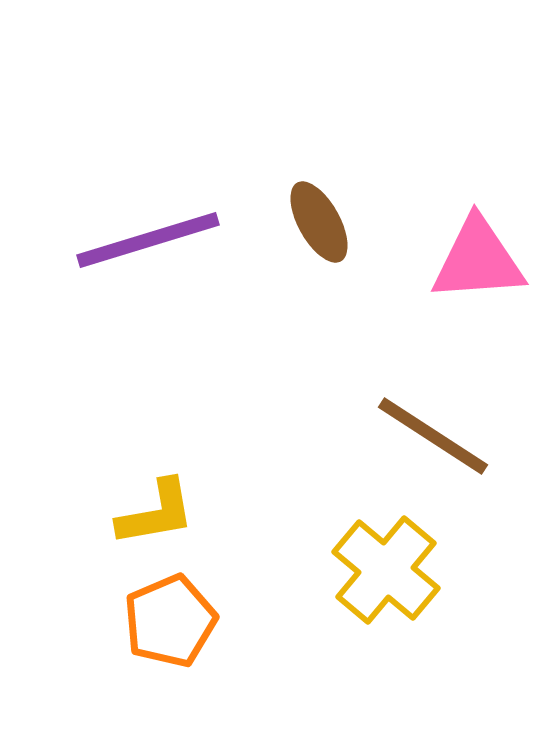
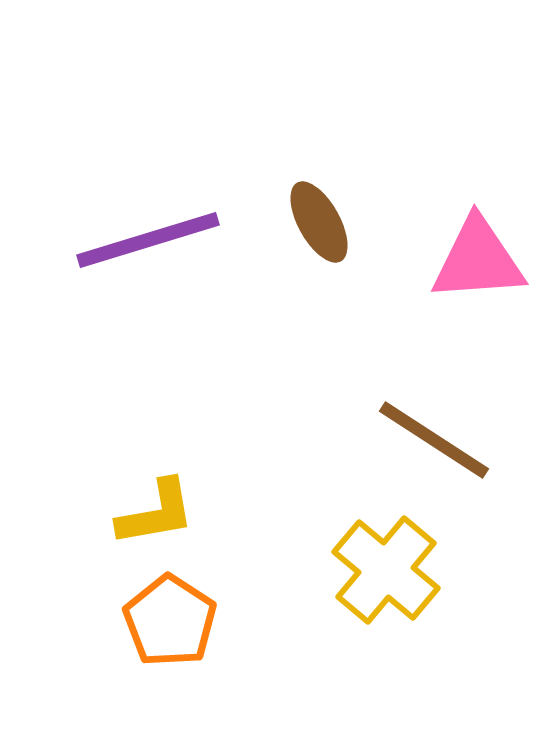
brown line: moved 1 px right, 4 px down
orange pentagon: rotated 16 degrees counterclockwise
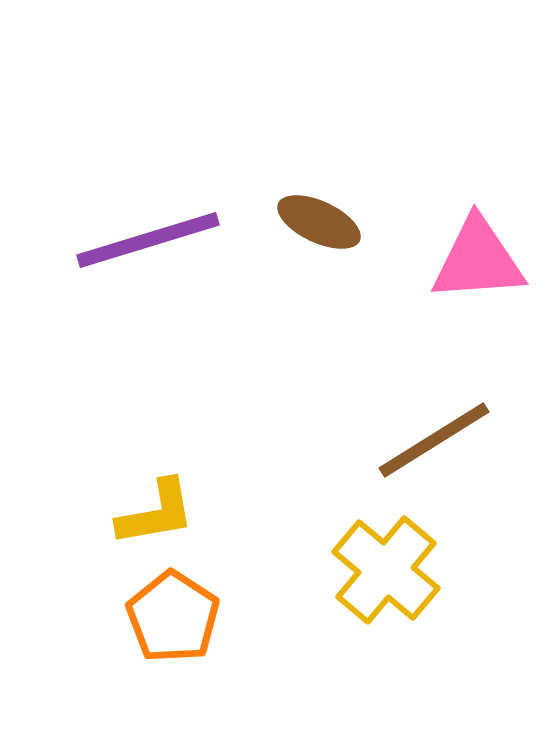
brown ellipse: rotated 36 degrees counterclockwise
brown line: rotated 65 degrees counterclockwise
orange pentagon: moved 3 px right, 4 px up
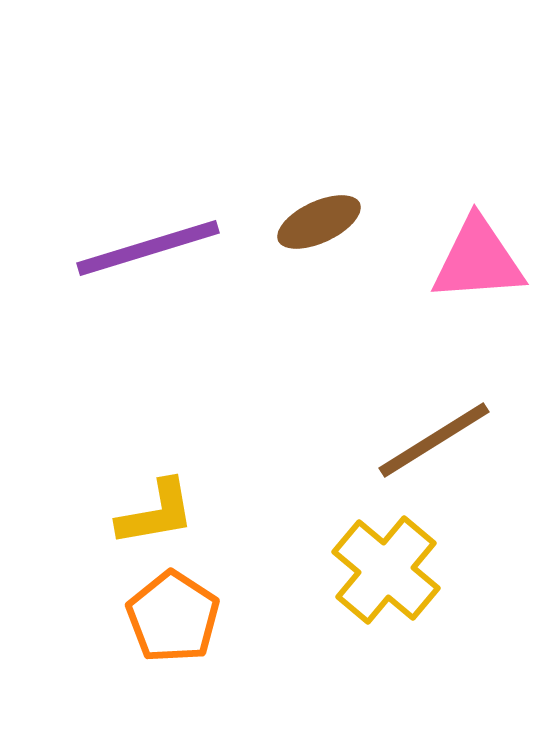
brown ellipse: rotated 50 degrees counterclockwise
purple line: moved 8 px down
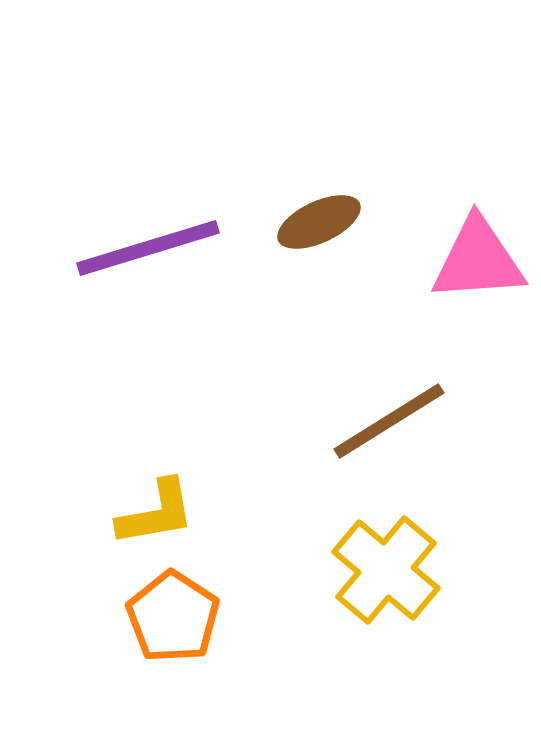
brown line: moved 45 px left, 19 px up
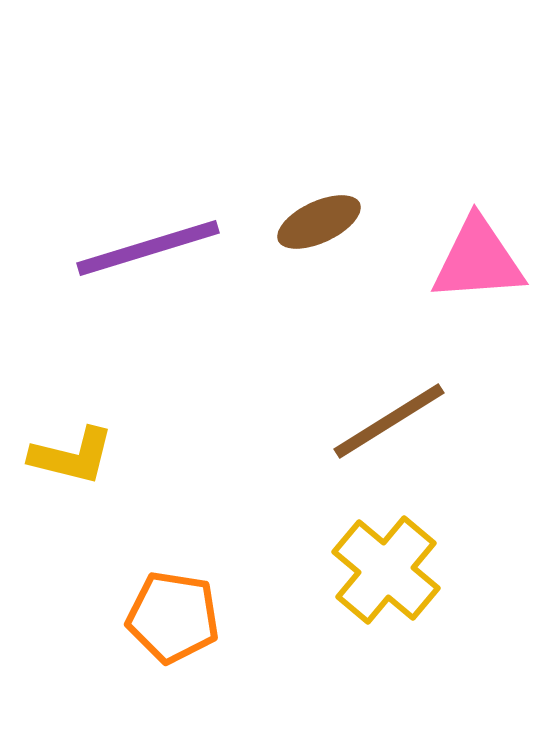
yellow L-shape: moved 84 px left, 57 px up; rotated 24 degrees clockwise
orange pentagon: rotated 24 degrees counterclockwise
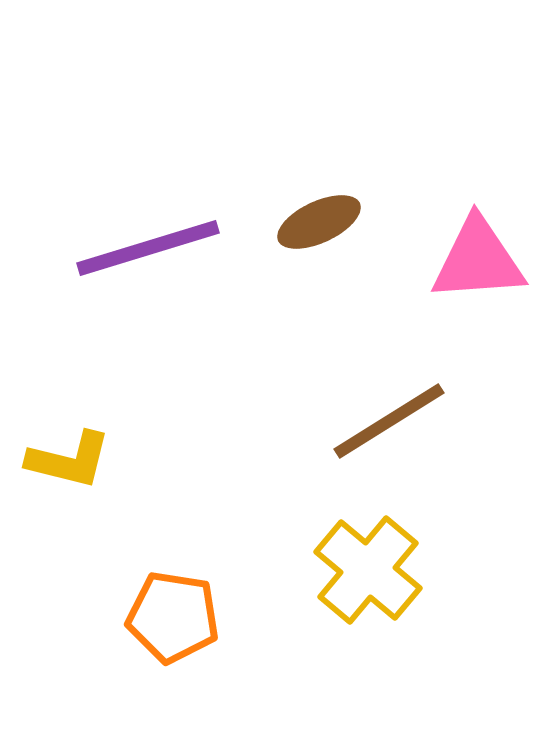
yellow L-shape: moved 3 px left, 4 px down
yellow cross: moved 18 px left
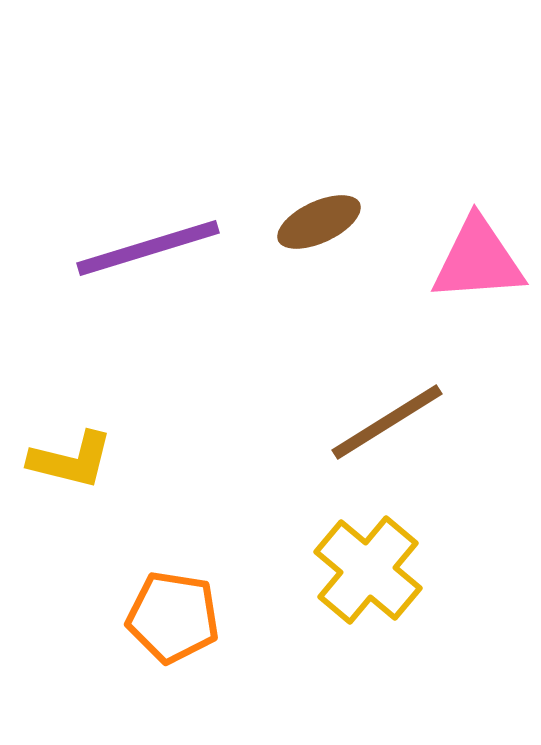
brown line: moved 2 px left, 1 px down
yellow L-shape: moved 2 px right
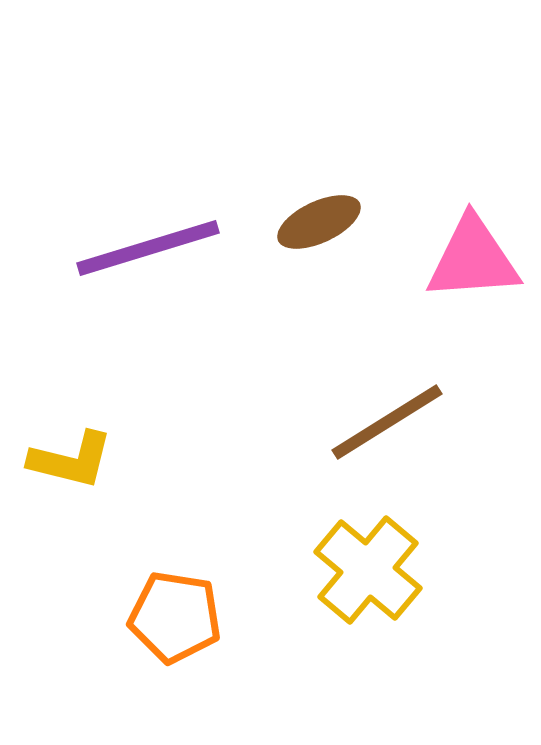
pink triangle: moved 5 px left, 1 px up
orange pentagon: moved 2 px right
